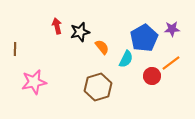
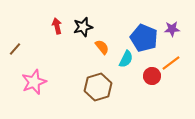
black star: moved 3 px right, 5 px up
blue pentagon: rotated 20 degrees counterclockwise
brown line: rotated 40 degrees clockwise
pink star: rotated 10 degrees counterclockwise
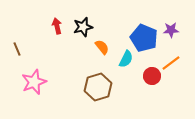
purple star: moved 1 px left, 1 px down
brown line: moved 2 px right; rotated 64 degrees counterclockwise
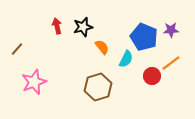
blue pentagon: moved 1 px up
brown line: rotated 64 degrees clockwise
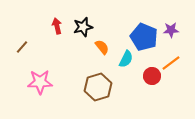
brown line: moved 5 px right, 2 px up
pink star: moved 6 px right; rotated 20 degrees clockwise
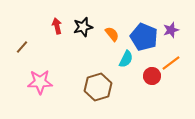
purple star: rotated 14 degrees counterclockwise
orange semicircle: moved 10 px right, 13 px up
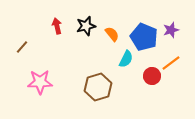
black star: moved 3 px right, 1 px up
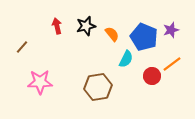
orange line: moved 1 px right, 1 px down
brown hexagon: rotated 8 degrees clockwise
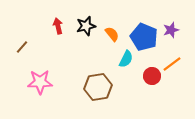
red arrow: moved 1 px right
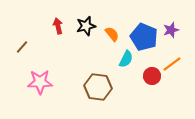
brown hexagon: rotated 16 degrees clockwise
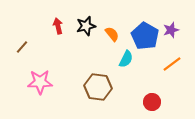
blue pentagon: moved 1 px right, 1 px up; rotated 8 degrees clockwise
red circle: moved 26 px down
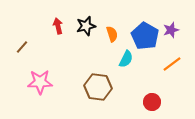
orange semicircle: rotated 21 degrees clockwise
